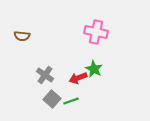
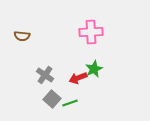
pink cross: moved 5 px left; rotated 15 degrees counterclockwise
green star: rotated 18 degrees clockwise
green line: moved 1 px left, 2 px down
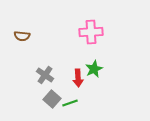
red arrow: rotated 72 degrees counterclockwise
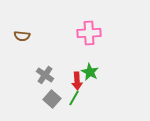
pink cross: moved 2 px left, 1 px down
green star: moved 4 px left, 3 px down; rotated 18 degrees counterclockwise
red arrow: moved 1 px left, 3 px down
green line: moved 4 px right, 5 px up; rotated 42 degrees counterclockwise
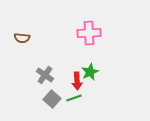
brown semicircle: moved 2 px down
green star: rotated 18 degrees clockwise
green line: rotated 42 degrees clockwise
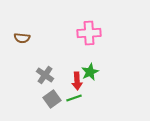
gray square: rotated 12 degrees clockwise
